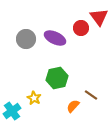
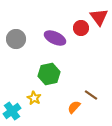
gray circle: moved 10 px left
green hexagon: moved 8 px left, 4 px up
orange semicircle: moved 1 px right, 1 px down
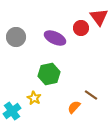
gray circle: moved 2 px up
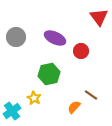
red circle: moved 23 px down
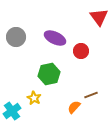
brown line: rotated 56 degrees counterclockwise
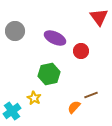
gray circle: moved 1 px left, 6 px up
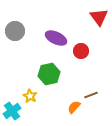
purple ellipse: moved 1 px right
yellow star: moved 4 px left, 2 px up
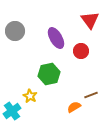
red triangle: moved 9 px left, 3 px down
purple ellipse: rotated 35 degrees clockwise
orange semicircle: rotated 16 degrees clockwise
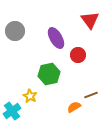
red circle: moved 3 px left, 4 px down
